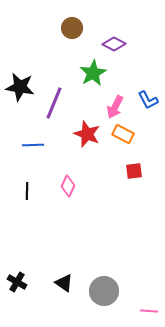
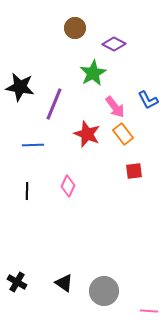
brown circle: moved 3 px right
purple line: moved 1 px down
pink arrow: rotated 65 degrees counterclockwise
orange rectangle: rotated 25 degrees clockwise
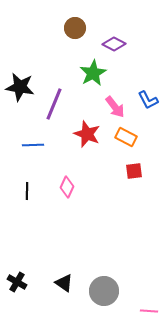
orange rectangle: moved 3 px right, 3 px down; rotated 25 degrees counterclockwise
pink diamond: moved 1 px left, 1 px down
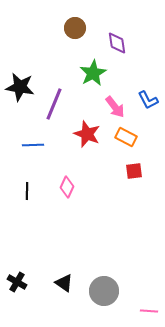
purple diamond: moved 3 px right, 1 px up; rotated 55 degrees clockwise
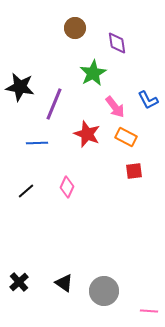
blue line: moved 4 px right, 2 px up
black line: moved 1 px left; rotated 48 degrees clockwise
black cross: moved 2 px right; rotated 18 degrees clockwise
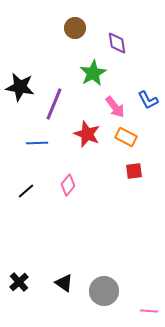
pink diamond: moved 1 px right, 2 px up; rotated 15 degrees clockwise
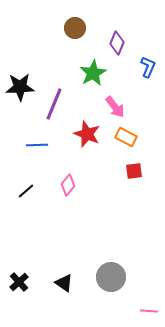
purple diamond: rotated 30 degrees clockwise
black star: rotated 12 degrees counterclockwise
blue L-shape: moved 33 px up; rotated 130 degrees counterclockwise
blue line: moved 2 px down
gray circle: moved 7 px right, 14 px up
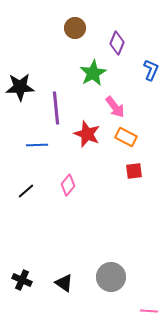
blue L-shape: moved 3 px right, 3 px down
purple line: moved 2 px right, 4 px down; rotated 28 degrees counterclockwise
black cross: moved 3 px right, 2 px up; rotated 24 degrees counterclockwise
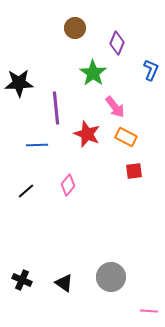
green star: rotated 8 degrees counterclockwise
black star: moved 1 px left, 4 px up
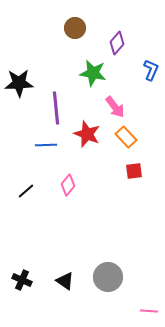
purple diamond: rotated 20 degrees clockwise
green star: rotated 24 degrees counterclockwise
orange rectangle: rotated 20 degrees clockwise
blue line: moved 9 px right
gray circle: moved 3 px left
black triangle: moved 1 px right, 2 px up
